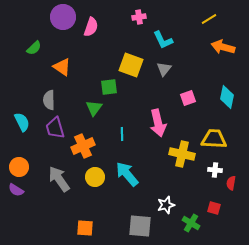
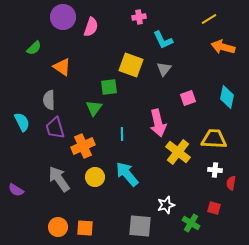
yellow cross: moved 4 px left, 2 px up; rotated 25 degrees clockwise
orange circle: moved 39 px right, 60 px down
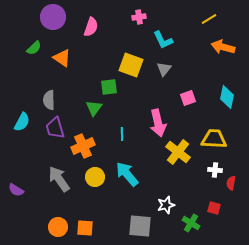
purple circle: moved 10 px left
orange triangle: moved 9 px up
cyan semicircle: rotated 54 degrees clockwise
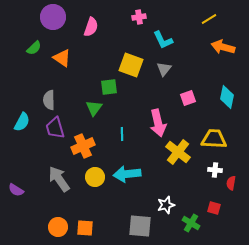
cyan arrow: rotated 56 degrees counterclockwise
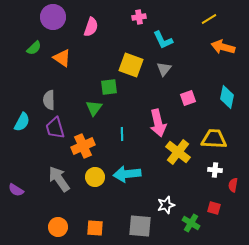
red semicircle: moved 2 px right, 2 px down
orange square: moved 10 px right
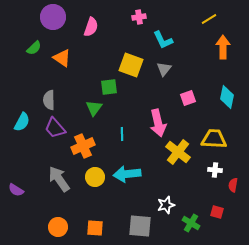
orange arrow: rotated 75 degrees clockwise
purple trapezoid: rotated 25 degrees counterclockwise
red square: moved 3 px right, 4 px down
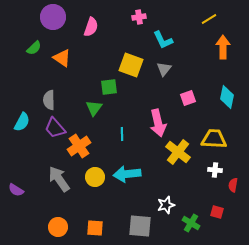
orange cross: moved 4 px left; rotated 10 degrees counterclockwise
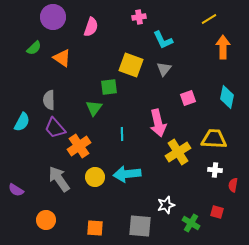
yellow cross: rotated 20 degrees clockwise
orange circle: moved 12 px left, 7 px up
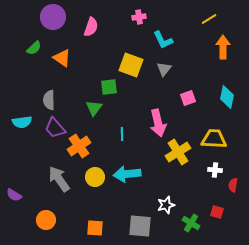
cyan semicircle: rotated 54 degrees clockwise
purple semicircle: moved 2 px left, 5 px down
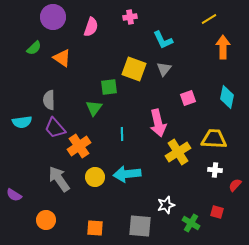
pink cross: moved 9 px left
yellow square: moved 3 px right, 4 px down
red semicircle: moved 2 px right; rotated 32 degrees clockwise
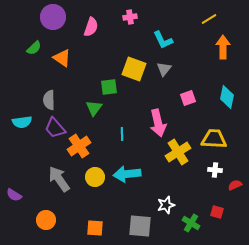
red semicircle: rotated 24 degrees clockwise
